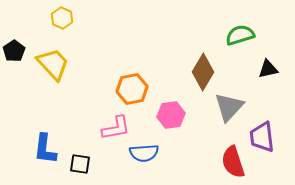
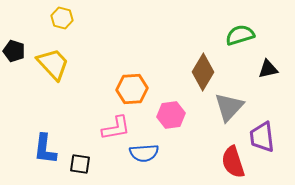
yellow hexagon: rotated 10 degrees counterclockwise
black pentagon: rotated 20 degrees counterclockwise
orange hexagon: rotated 8 degrees clockwise
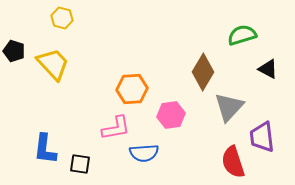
green semicircle: moved 2 px right
black triangle: rotated 40 degrees clockwise
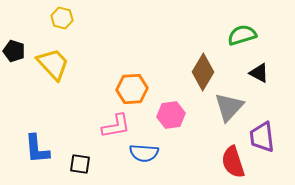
black triangle: moved 9 px left, 4 px down
pink L-shape: moved 2 px up
blue L-shape: moved 8 px left; rotated 12 degrees counterclockwise
blue semicircle: rotated 8 degrees clockwise
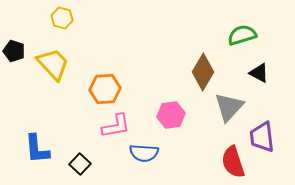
orange hexagon: moved 27 px left
black square: rotated 35 degrees clockwise
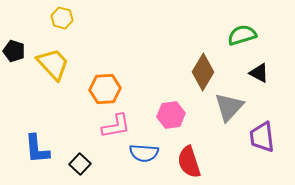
red semicircle: moved 44 px left
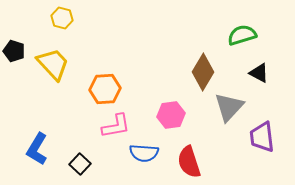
blue L-shape: rotated 36 degrees clockwise
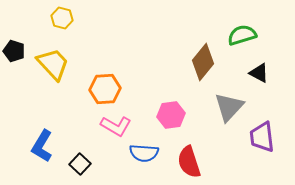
brown diamond: moved 10 px up; rotated 9 degrees clockwise
pink L-shape: rotated 40 degrees clockwise
blue L-shape: moved 5 px right, 3 px up
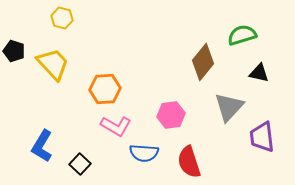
black triangle: rotated 15 degrees counterclockwise
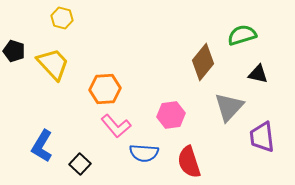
black triangle: moved 1 px left, 1 px down
pink L-shape: rotated 20 degrees clockwise
